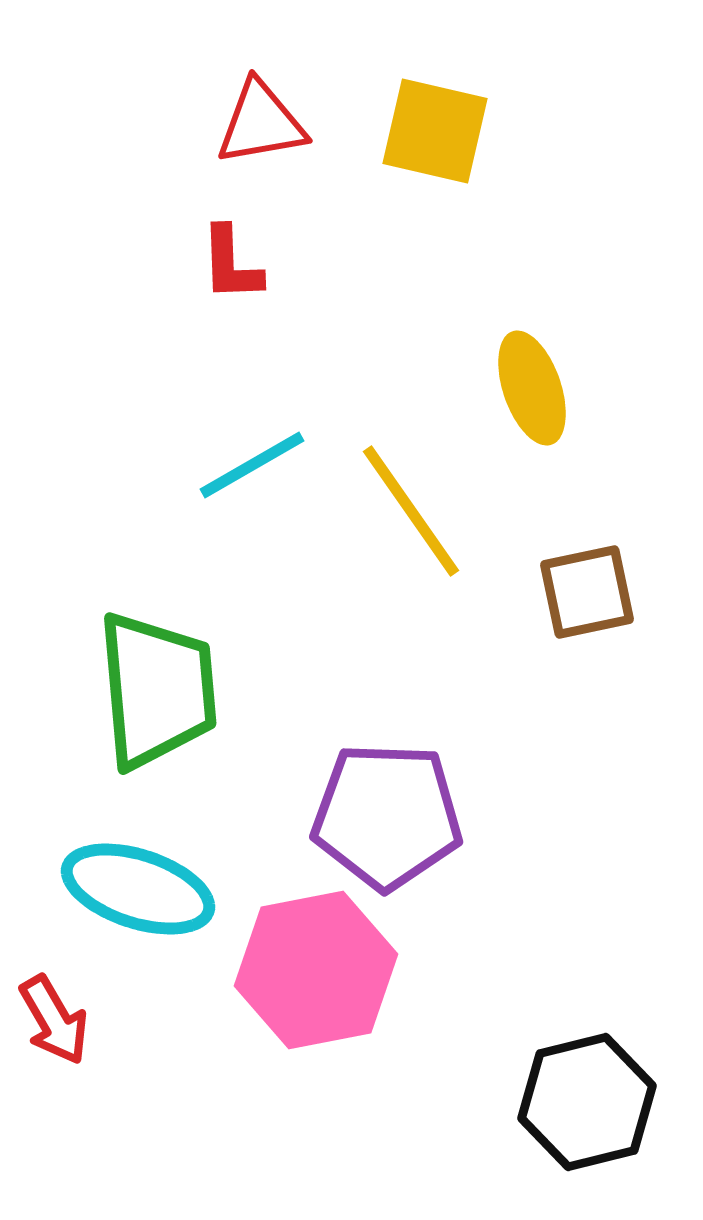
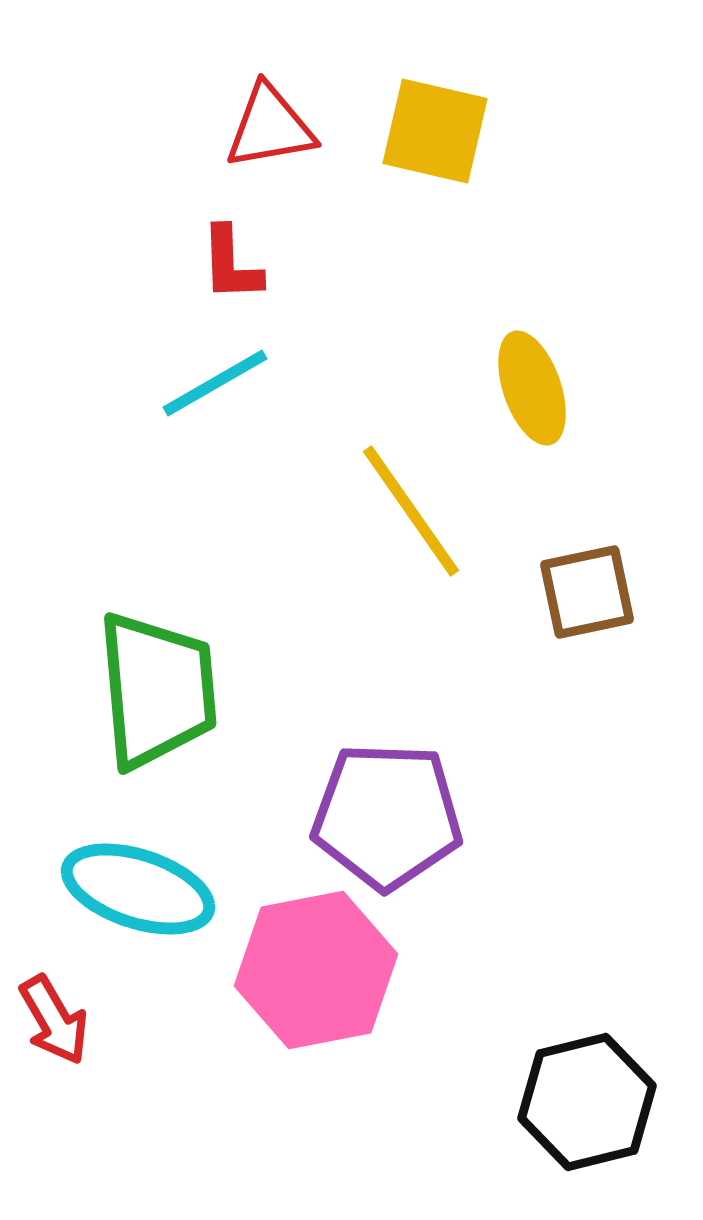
red triangle: moved 9 px right, 4 px down
cyan line: moved 37 px left, 82 px up
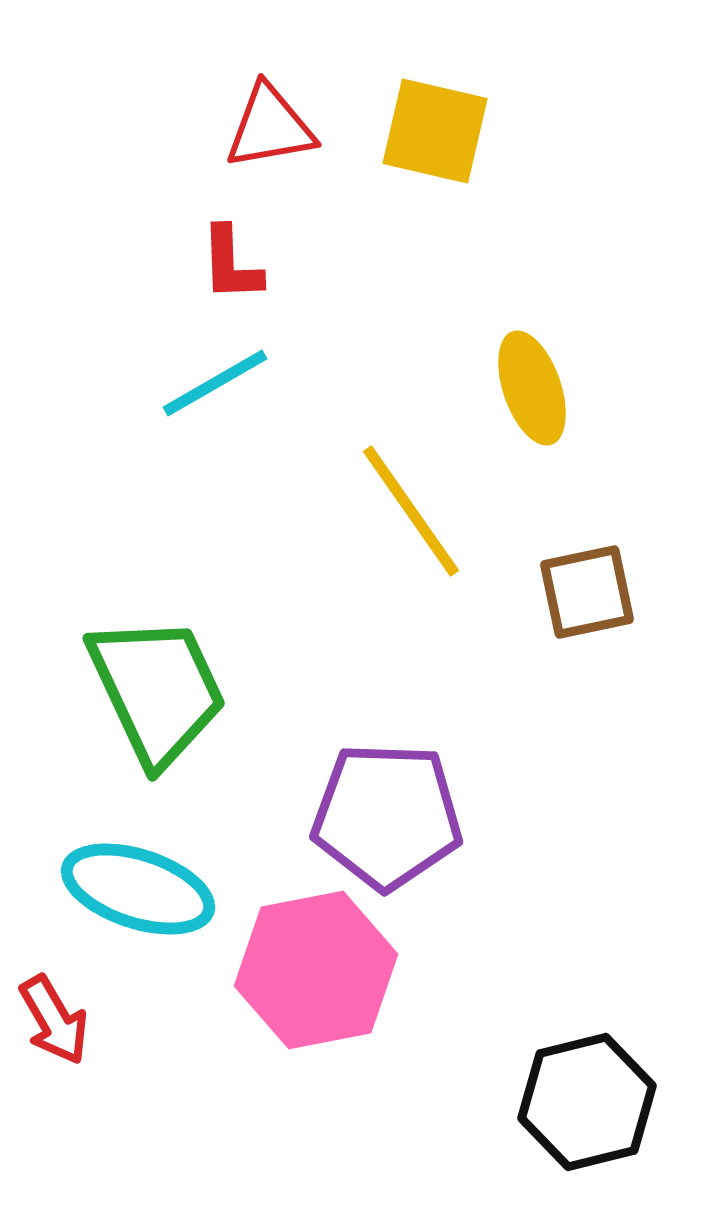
green trapezoid: rotated 20 degrees counterclockwise
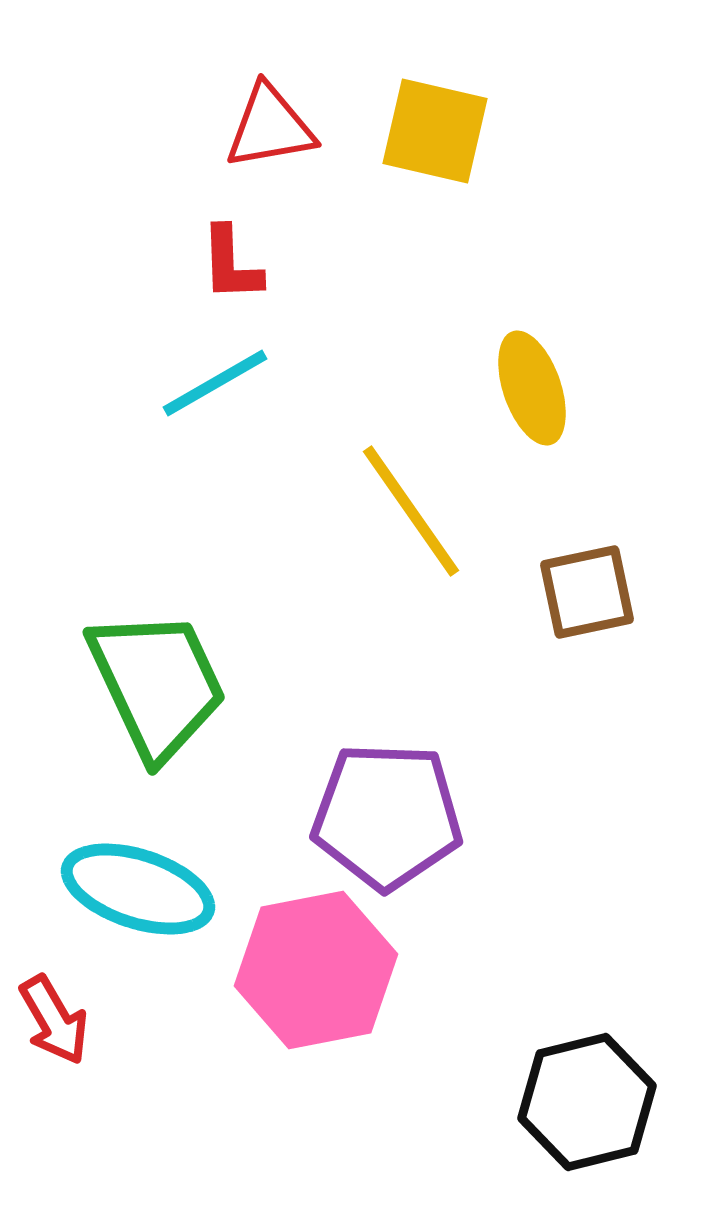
green trapezoid: moved 6 px up
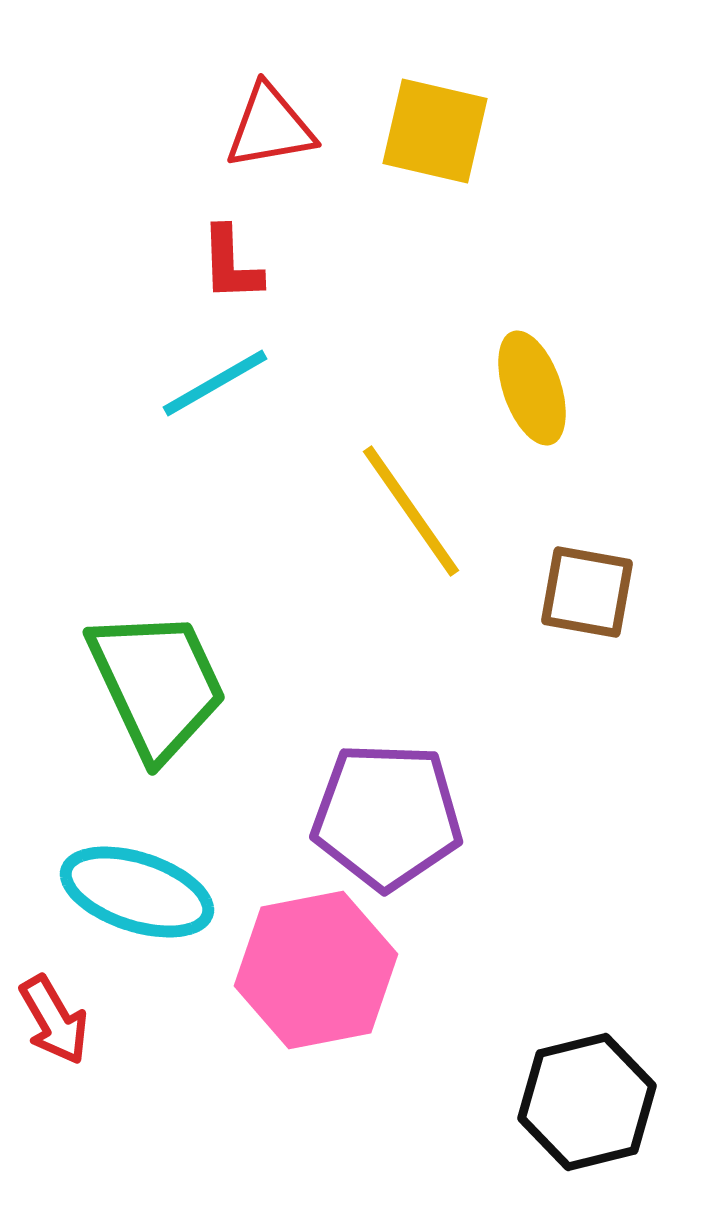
brown square: rotated 22 degrees clockwise
cyan ellipse: moved 1 px left, 3 px down
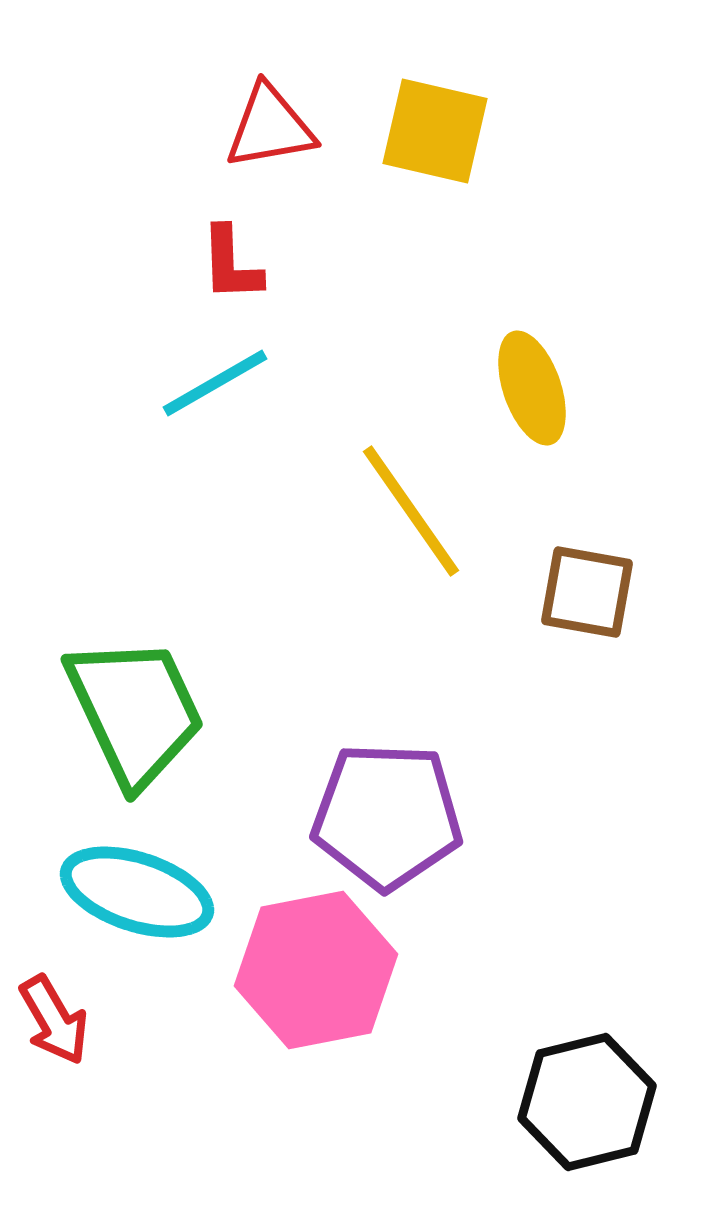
green trapezoid: moved 22 px left, 27 px down
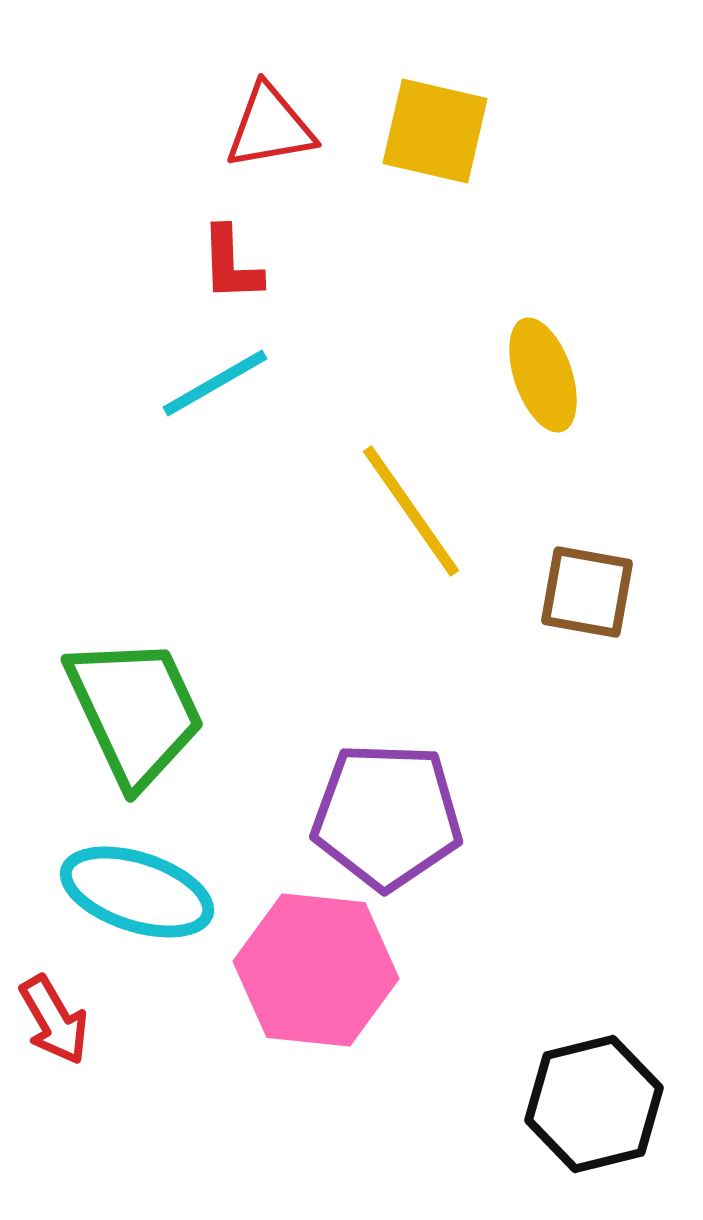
yellow ellipse: moved 11 px right, 13 px up
pink hexagon: rotated 17 degrees clockwise
black hexagon: moved 7 px right, 2 px down
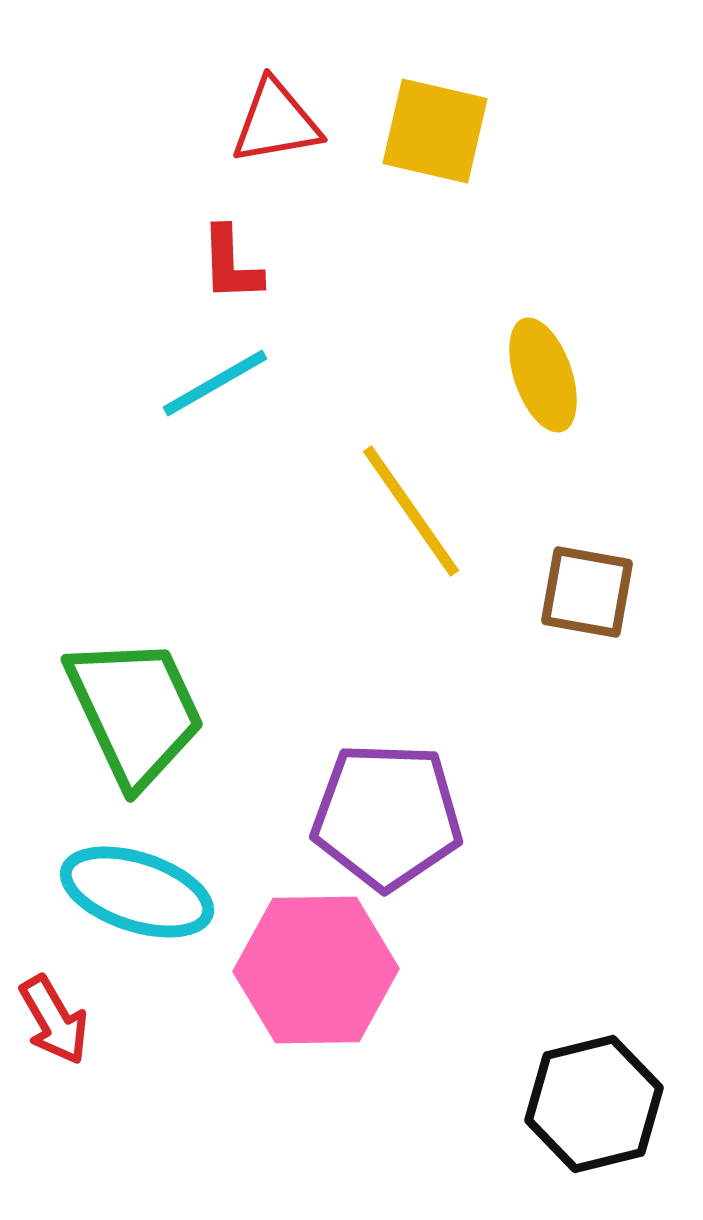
red triangle: moved 6 px right, 5 px up
pink hexagon: rotated 7 degrees counterclockwise
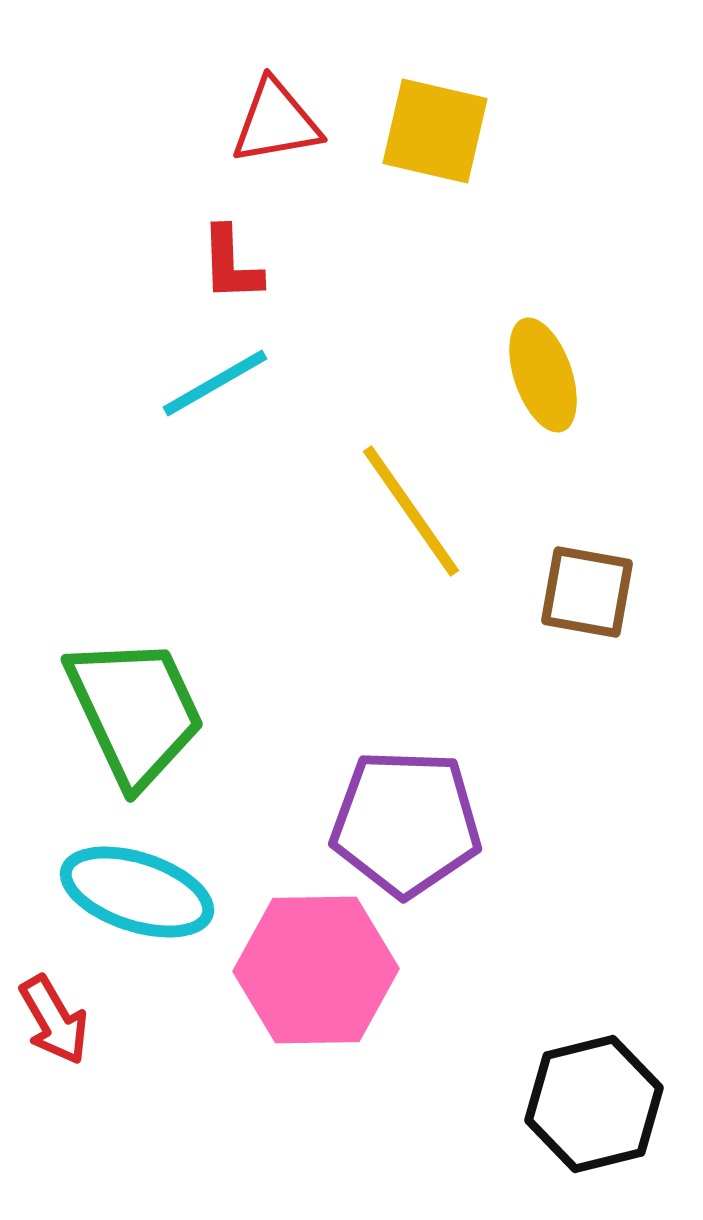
purple pentagon: moved 19 px right, 7 px down
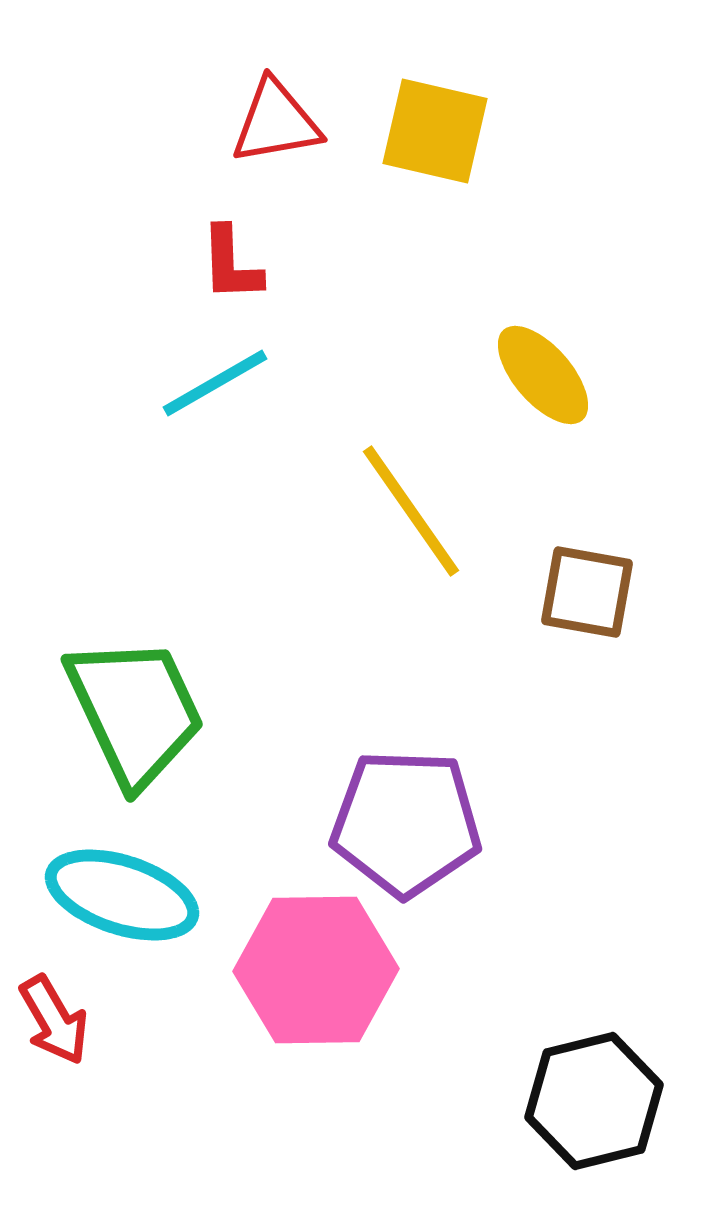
yellow ellipse: rotated 22 degrees counterclockwise
cyan ellipse: moved 15 px left, 3 px down
black hexagon: moved 3 px up
